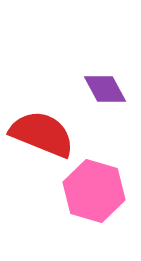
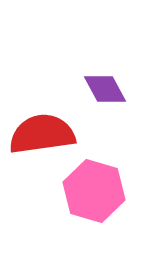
red semicircle: rotated 30 degrees counterclockwise
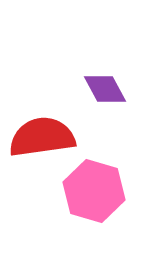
red semicircle: moved 3 px down
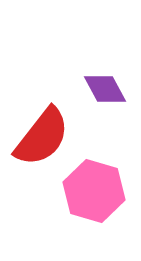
red semicircle: rotated 136 degrees clockwise
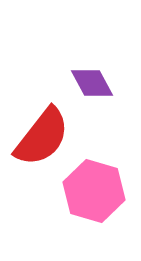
purple diamond: moved 13 px left, 6 px up
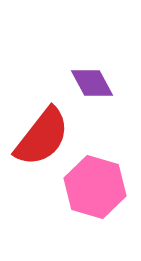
pink hexagon: moved 1 px right, 4 px up
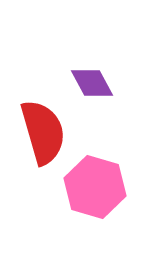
red semicircle: moved 1 px right, 5 px up; rotated 54 degrees counterclockwise
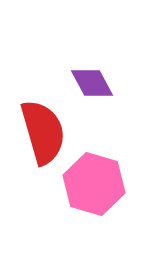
pink hexagon: moved 1 px left, 3 px up
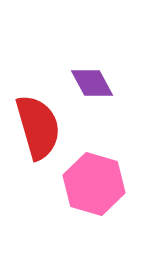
red semicircle: moved 5 px left, 5 px up
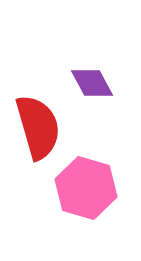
pink hexagon: moved 8 px left, 4 px down
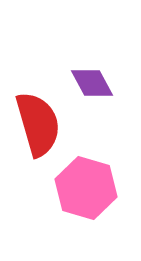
red semicircle: moved 3 px up
